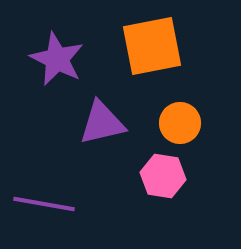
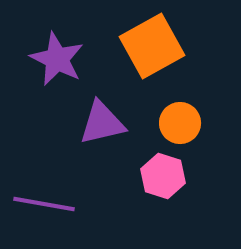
orange square: rotated 18 degrees counterclockwise
pink hexagon: rotated 9 degrees clockwise
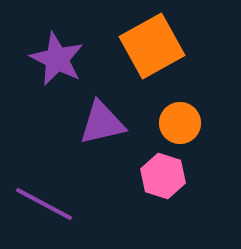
purple line: rotated 18 degrees clockwise
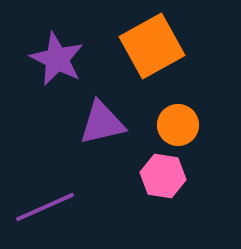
orange circle: moved 2 px left, 2 px down
pink hexagon: rotated 9 degrees counterclockwise
purple line: moved 1 px right, 3 px down; rotated 52 degrees counterclockwise
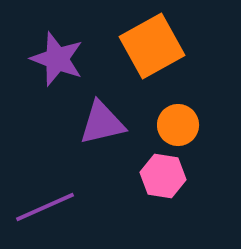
purple star: rotated 6 degrees counterclockwise
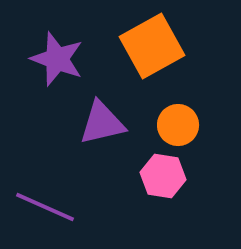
purple line: rotated 48 degrees clockwise
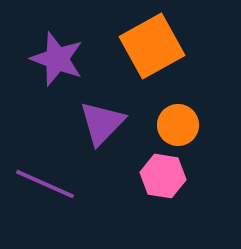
purple triangle: rotated 33 degrees counterclockwise
purple line: moved 23 px up
